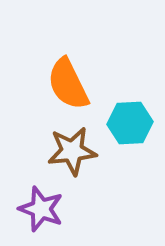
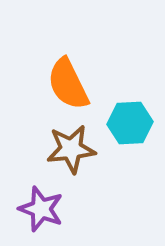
brown star: moved 1 px left, 2 px up
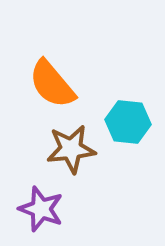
orange semicircle: moved 16 px left; rotated 14 degrees counterclockwise
cyan hexagon: moved 2 px left, 1 px up; rotated 9 degrees clockwise
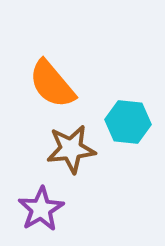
purple star: rotated 21 degrees clockwise
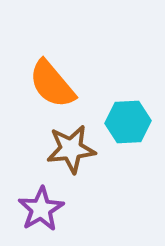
cyan hexagon: rotated 9 degrees counterclockwise
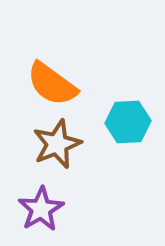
orange semicircle: rotated 14 degrees counterclockwise
brown star: moved 14 px left, 5 px up; rotated 15 degrees counterclockwise
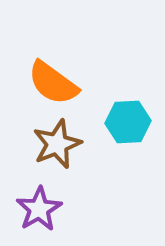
orange semicircle: moved 1 px right, 1 px up
purple star: moved 2 px left
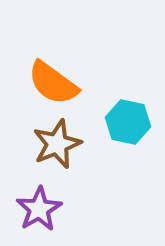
cyan hexagon: rotated 15 degrees clockwise
